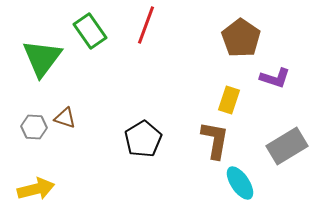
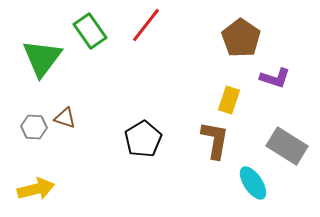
red line: rotated 18 degrees clockwise
gray rectangle: rotated 63 degrees clockwise
cyan ellipse: moved 13 px right
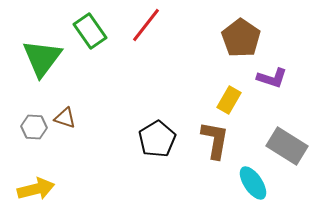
purple L-shape: moved 3 px left
yellow rectangle: rotated 12 degrees clockwise
black pentagon: moved 14 px right
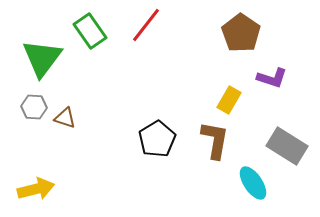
brown pentagon: moved 5 px up
gray hexagon: moved 20 px up
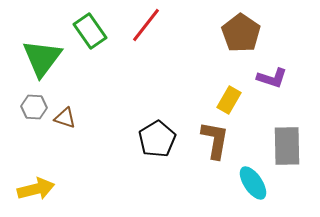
gray rectangle: rotated 57 degrees clockwise
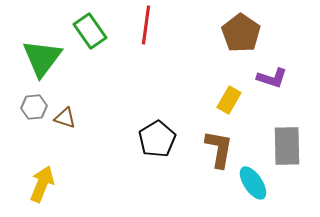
red line: rotated 30 degrees counterclockwise
gray hexagon: rotated 10 degrees counterclockwise
brown L-shape: moved 4 px right, 9 px down
yellow arrow: moved 6 px right, 5 px up; rotated 54 degrees counterclockwise
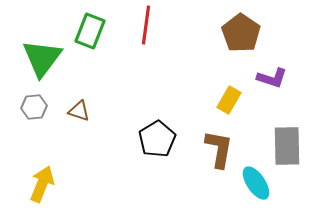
green rectangle: rotated 56 degrees clockwise
brown triangle: moved 14 px right, 7 px up
cyan ellipse: moved 3 px right
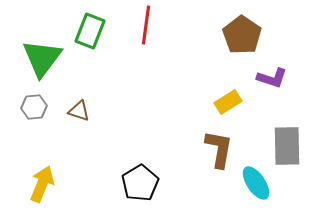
brown pentagon: moved 1 px right, 2 px down
yellow rectangle: moved 1 px left, 2 px down; rotated 28 degrees clockwise
black pentagon: moved 17 px left, 44 px down
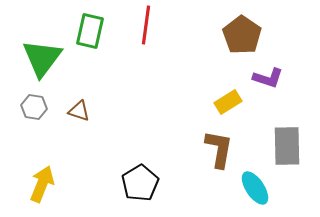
green rectangle: rotated 8 degrees counterclockwise
purple L-shape: moved 4 px left
gray hexagon: rotated 15 degrees clockwise
cyan ellipse: moved 1 px left, 5 px down
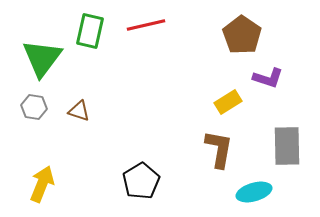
red line: rotated 69 degrees clockwise
black pentagon: moved 1 px right, 2 px up
cyan ellipse: moved 1 px left, 4 px down; rotated 72 degrees counterclockwise
